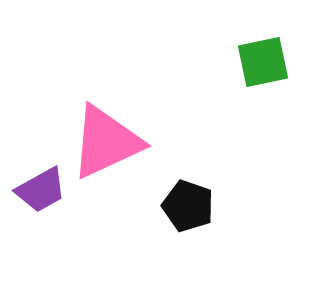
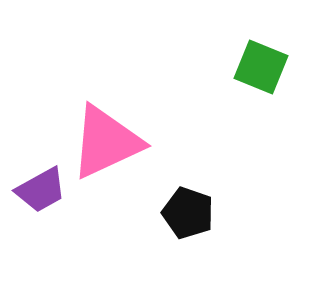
green square: moved 2 px left, 5 px down; rotated 34 degrees clockwise
black pentagon: moved 7 px down
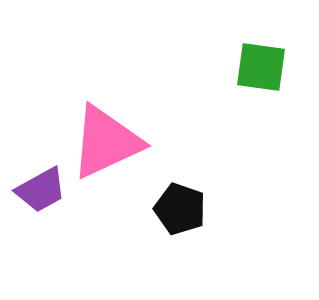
green square: rotated 14 degrees counterclockwise
black pentagon: moved 8 px left, 4 px up
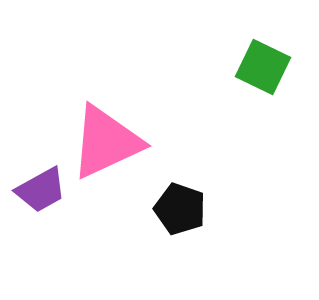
green square: moved 2 px right; rotated 18 degrees clockwise
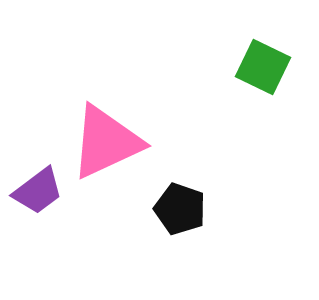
purple trapezoid: moved 3 px left, 1 px down; rotated 8 degrees counterclockwise
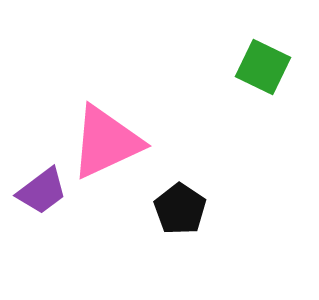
purple trapezoid: moved 4 px right
black pentagon: rotated 15 degrees clockwise
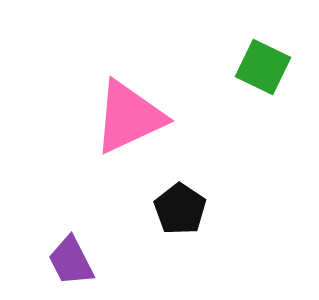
pink triangle: moved 23 px right, 25 px up
purple trapezoid: moved 29 px right, 70 px down; rotated 100 degrees clockwise
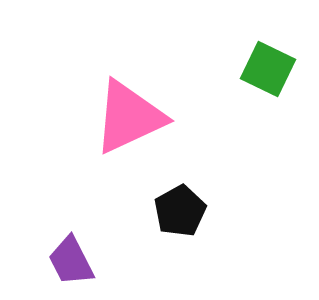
green square: moved 5 px right, 2 px down
black pentagon: moved 2 px down; rotated 9 degrees clockwise
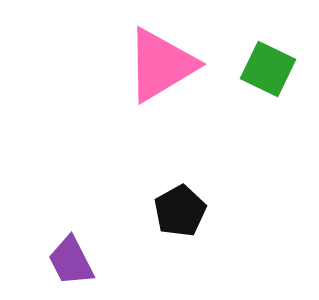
pink triangle: moved 32 px right, 52 px up; rotated 6 degrees counterclockwise
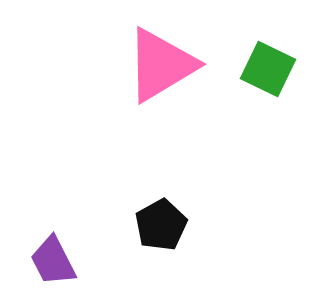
black pentagon: moved 19 px left, 14 px down
purple trapezoid: moved 18 px left
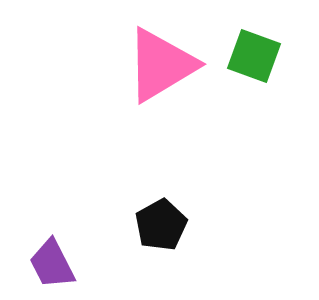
green square: moved 14 px left, 13 px up; rotated 6 degrees counterclockwise
purple trapezoid: moved 1 px left, 3 px down
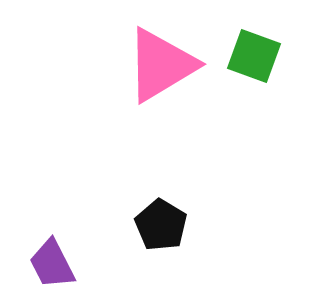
black pentagon: rotated 12 degrees counterclockwise
